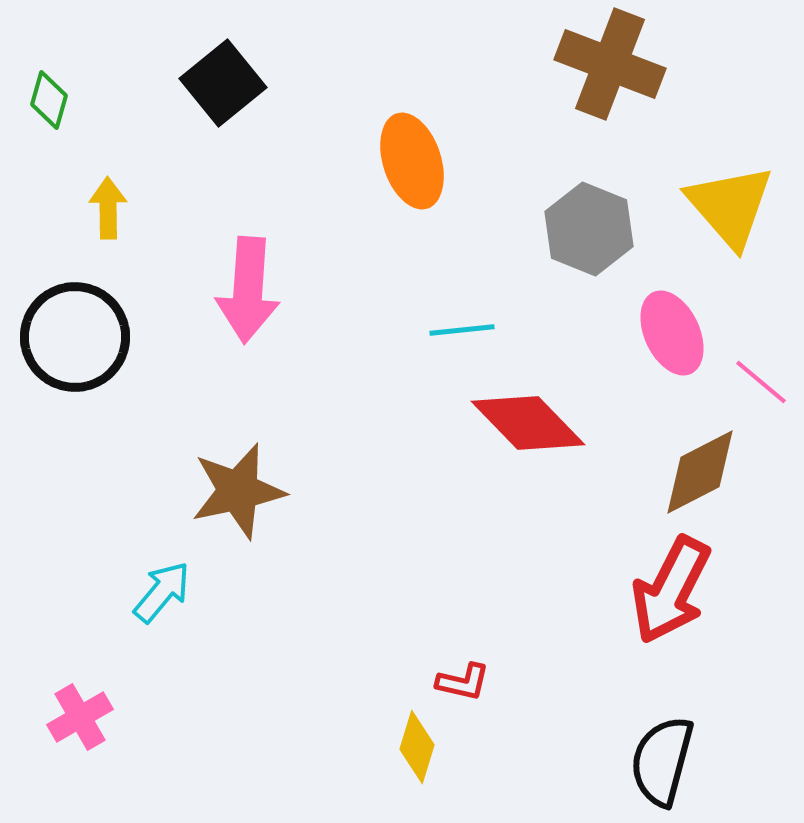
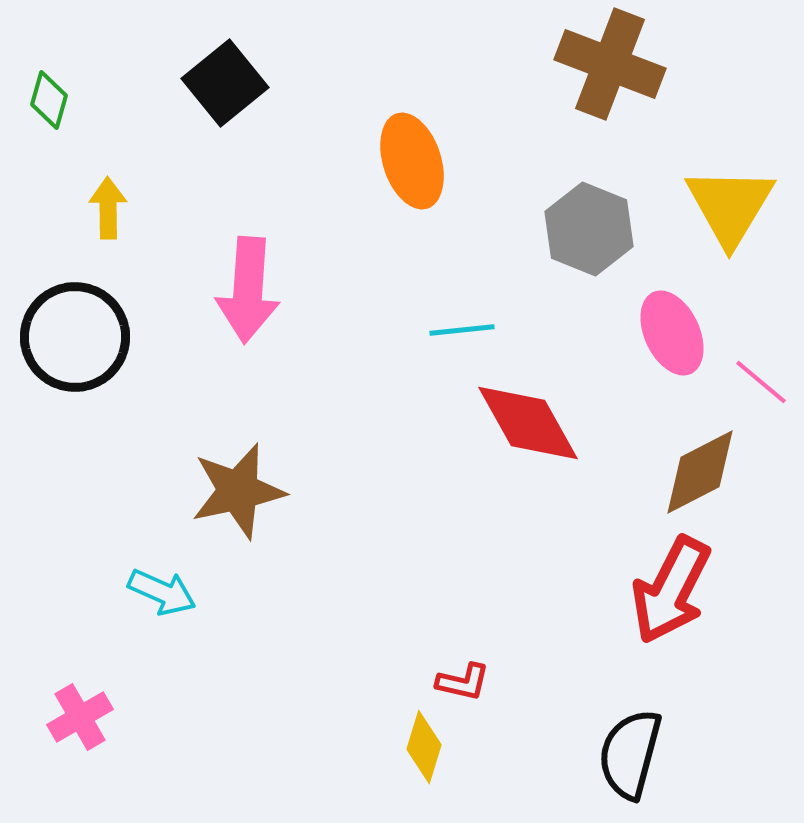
black square: moved 2 px right
yellow triangle: rotated 12 degrees clockwise
red diamond: rotated 15 degrees clockwise
cyan arrow: rotated 74 degrees clockwise
yellow diamond: moved 7 px right
black semicircle: moved 32 px left, 7 px up
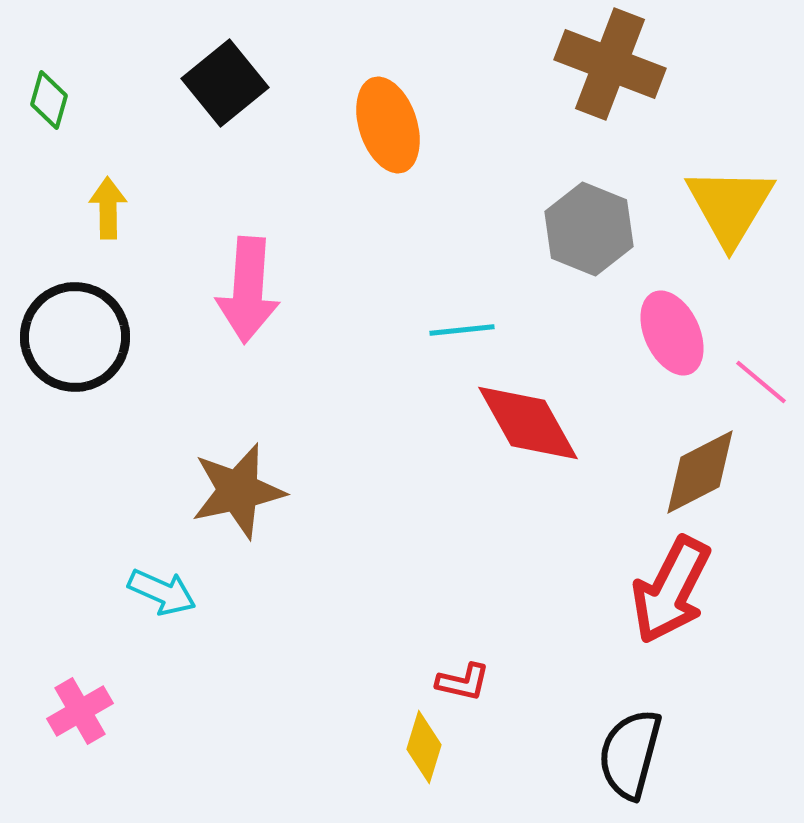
orange ellipse: moved 24 px left, 36 px up
pink cross: moved 6 px up
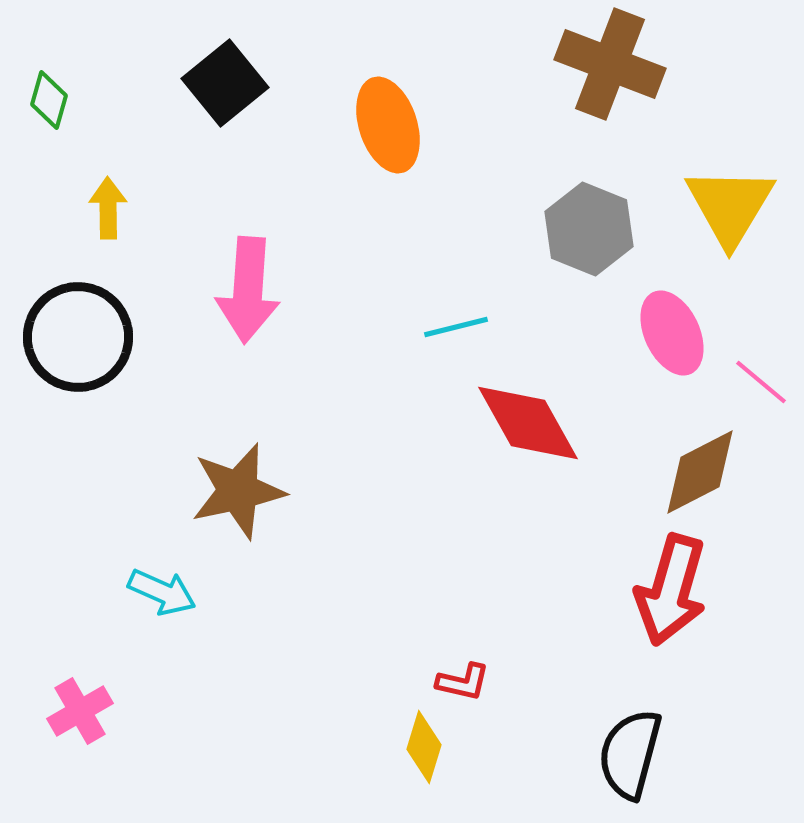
cyan line: moved 6 px left, 3 px up; rotated 8 degrees counterclockwise
black circle: moved 3 px right
red arrow: rotated 11 degrees counterclockwise
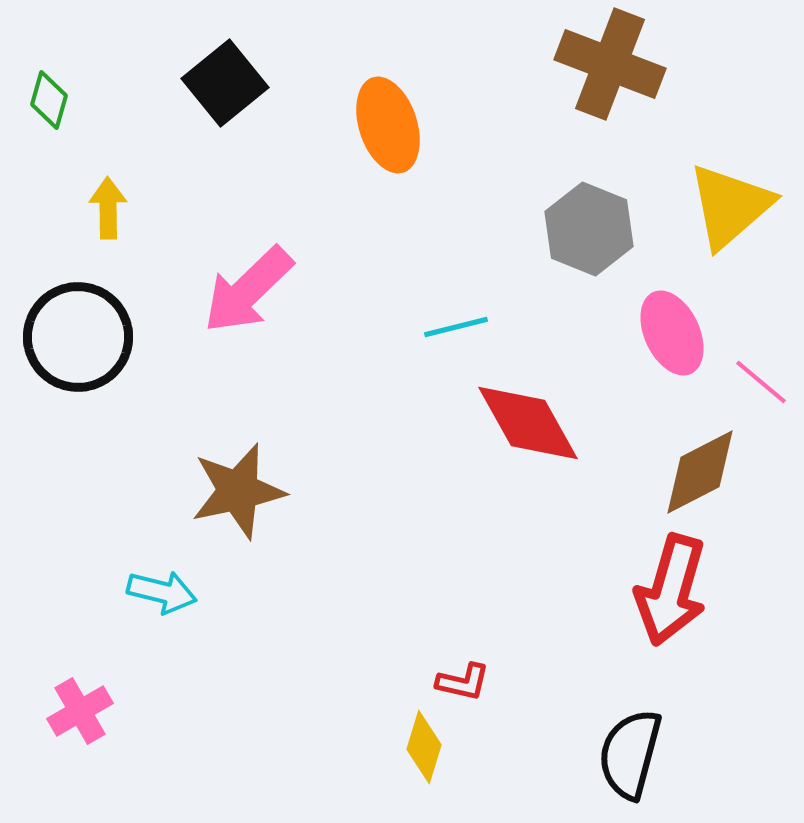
yellow triangle: rotated 18 degrees clockwise
pink arrow: rotated 42 degrees clockwise
cyan arrow: rotated 10 degrees counterclockwise
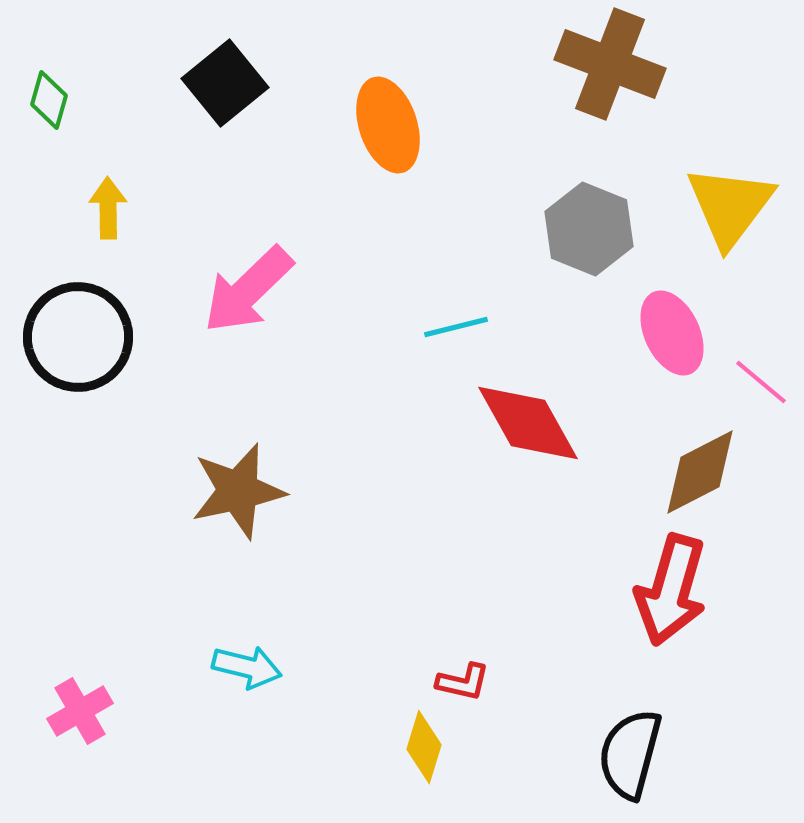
yellow triangle: rotated 12 degrees counterclockwise
cyan arrow: moved 85 px right, 75 px down
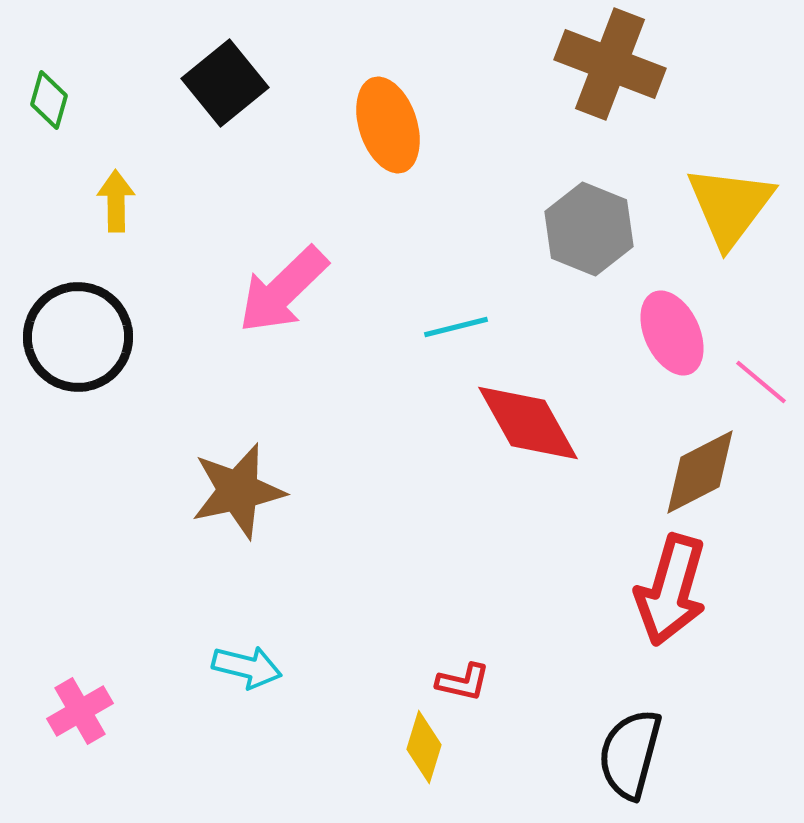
yellow arrow: moved 8 px right, 7 px up
pink arrow: moved 35 px right
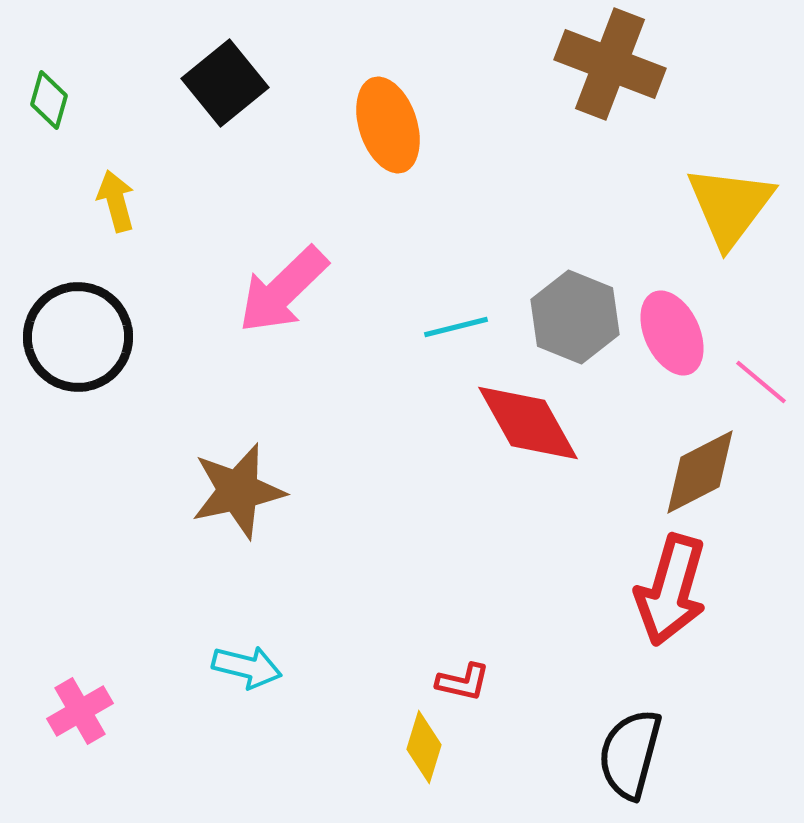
yellow arrow: rotated 14 degrees counterclockwise
gray hexagon: moved 14 px left, 88 px down
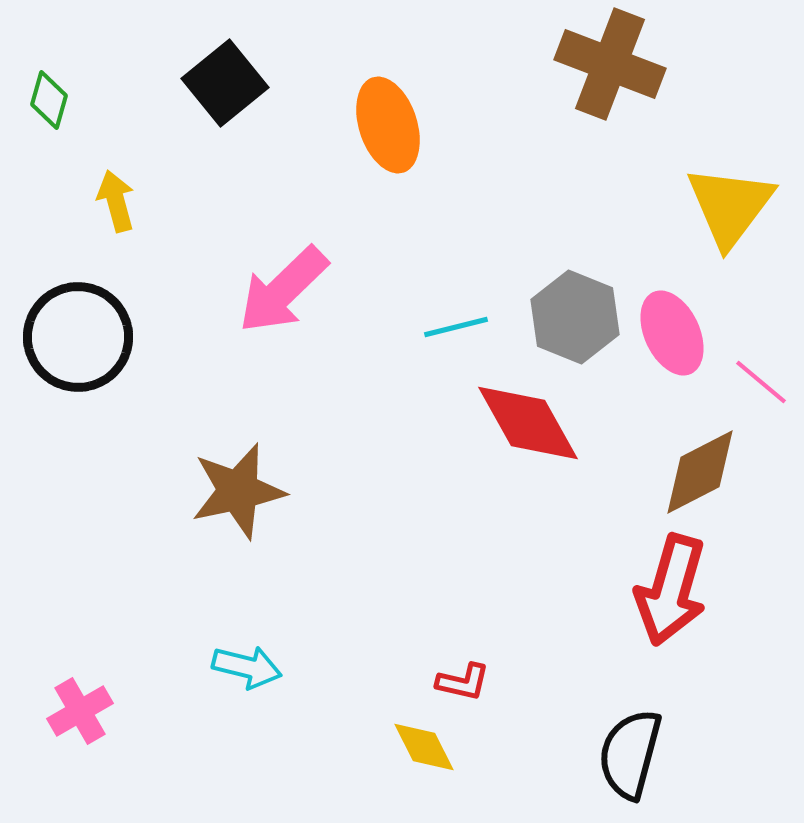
yellow diamond: rotated 44 degrees counterclockwise
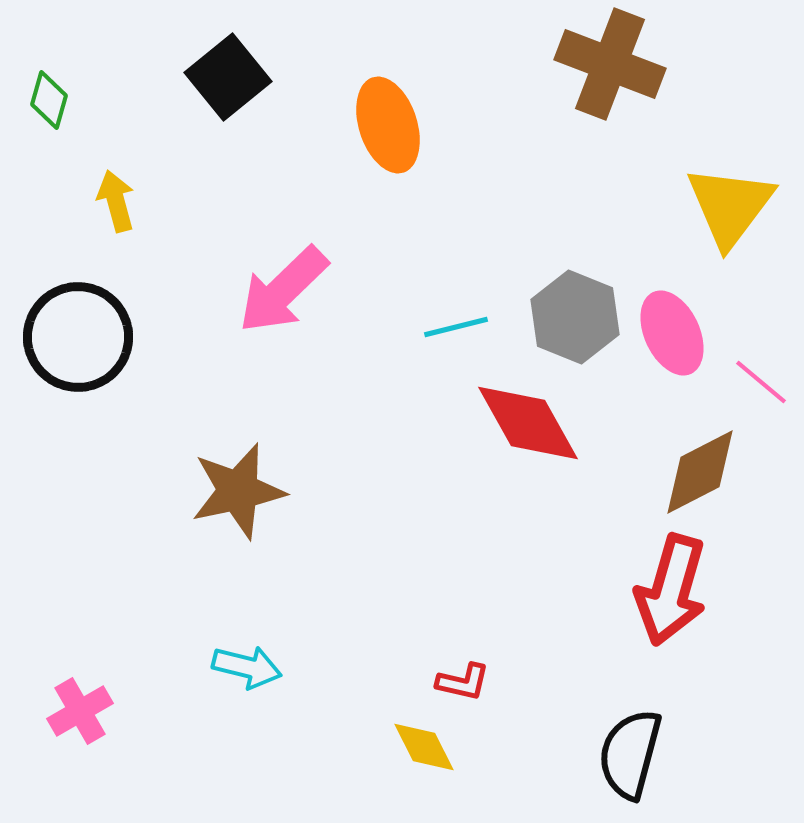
black square: moved 3 px right, 6 px up
